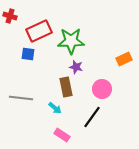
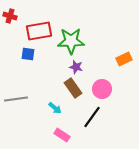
red rectangle: rotated 15 degrees clockwise
brown rectangle: moved 7 px right, 1 px down; rotated 24 degrees counterclockwise
gray line: moved 5 px left, 1 px down; rotated 15 degrees counterclockwise
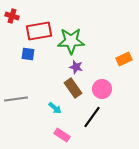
red cross: moved 2 px right
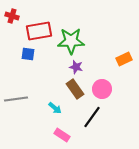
brown rectangle: moved 2 px right, 1 px down
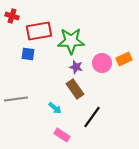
pink circle: moved 26 px up
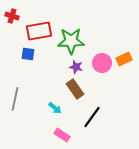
gray line: moved 1 px left; rotated 70 degrees counterclockwise
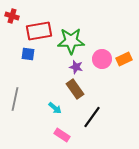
pink circle: moved 4 px up
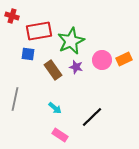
green star: rotated 24 degrees counterclockwise
pink circle: moved 1 px down
brown rectangle: moved 22 px left, 19 px up
black line: rotated 10 degrees clockwise
pink rectangle: moved 2 px left
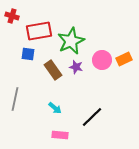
pink rectangle: rotated 28 degrees counterclockwise
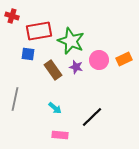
green star: rotated 24 degrees counterclockwise
pink circle: moved 3 px left
